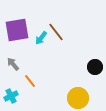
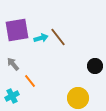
brown line: moved 2 px right, 5 px down
cyan arrow: rotated 144 degrees counterclockwise
black circle: moved 1 px up
cyan cross: moved 1 px right
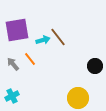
cyan arrow: moved 2 px right, 2 px down
orange line: moved 22 px up
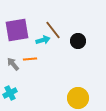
brown line: moved 5 px left, 7 px up
orange line: rotated 56 degrees counterclockwise
black circle: moved 17 px left, 25 px up
cyan cross: moved 2 px left, 3 px up
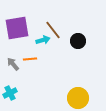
purple square: moved 2 px up
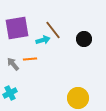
black circle: moved 6 px right, 2 px up
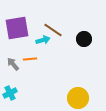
brown line: rotated 18 degrees counterclockwise
